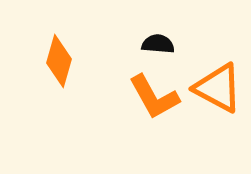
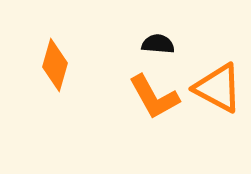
orange diamond: moved 4 px left, 4 px down
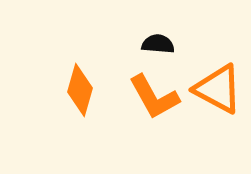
orange diamond: moved 25 px right, 25 px down
orange triangle: moved 1 px down
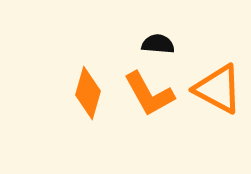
orange diamond: moved 8 px right, 3 px down
orange L-shape: moved 5 px left, 3 px up
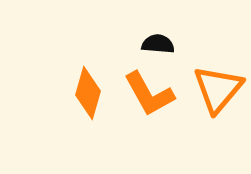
orange triangle: rotated 42 degrees clockwise
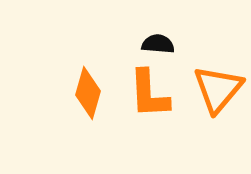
orange L-shape: rotated 26 degrees clockwise
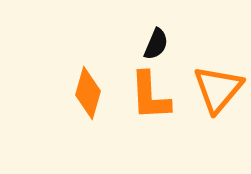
black semicircle: moved 2 px left; rotated 108 degrees clockwise
orange L-shape: moved 1 px right, 2 px down
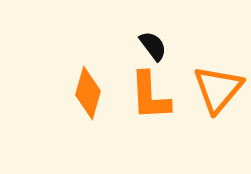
black semicircle: moved 3 px left, 2 px down; rotated 60 degrees counterclockwise
